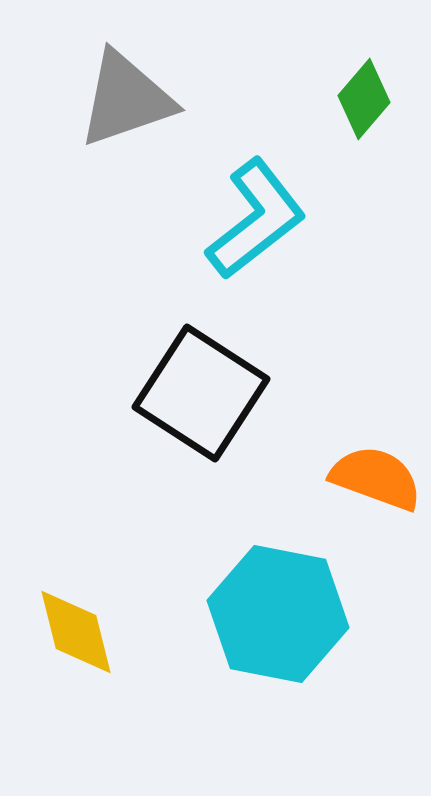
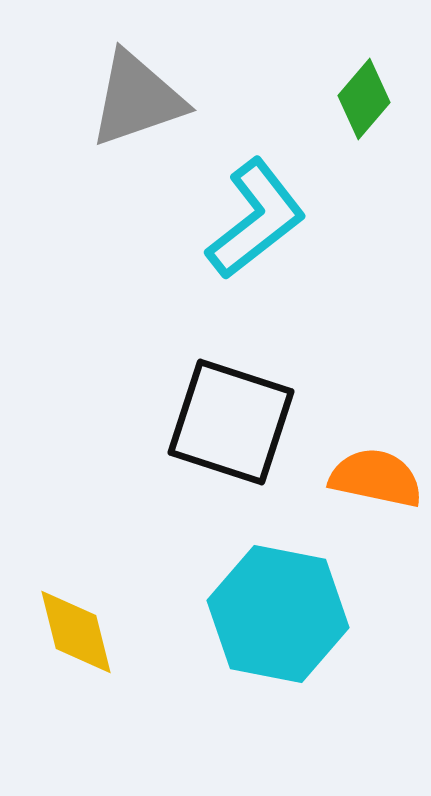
gray triangle: moved 11 px right
black square: moved 30 px right, 29 px down; rotated 15 degrees counterclockwise
orange semicircle: rotated 8 degrees counterclockwise
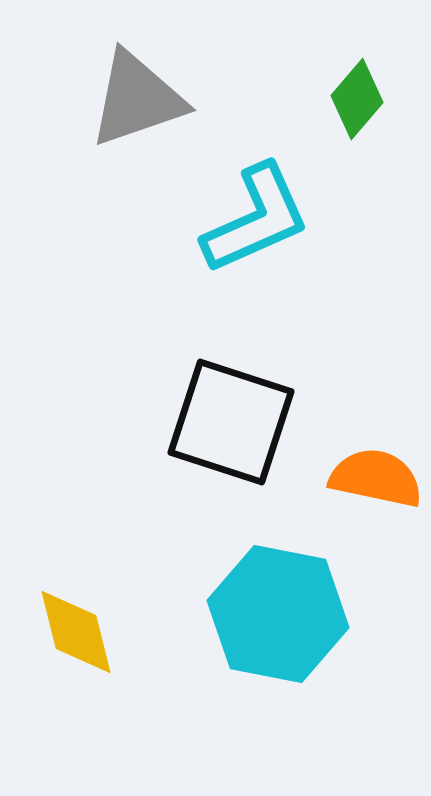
green diamond: moved 7 px left
cyan L-shape: rotated 14 degrees clockwise
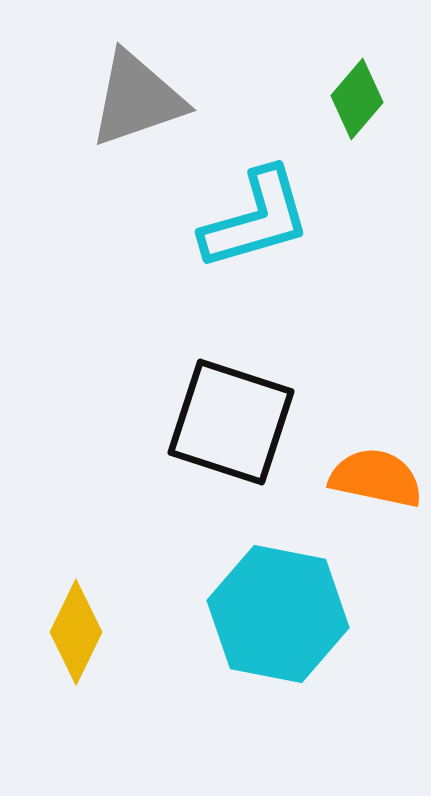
cyan L-shape: rotated 8 degrees clockwise
yellow diamond: rotated 40 degrees clockwise
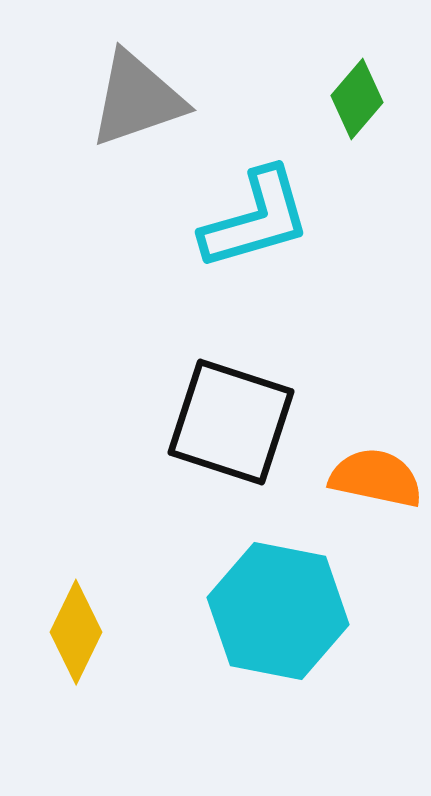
cyan hexagon: moved 3 px up
